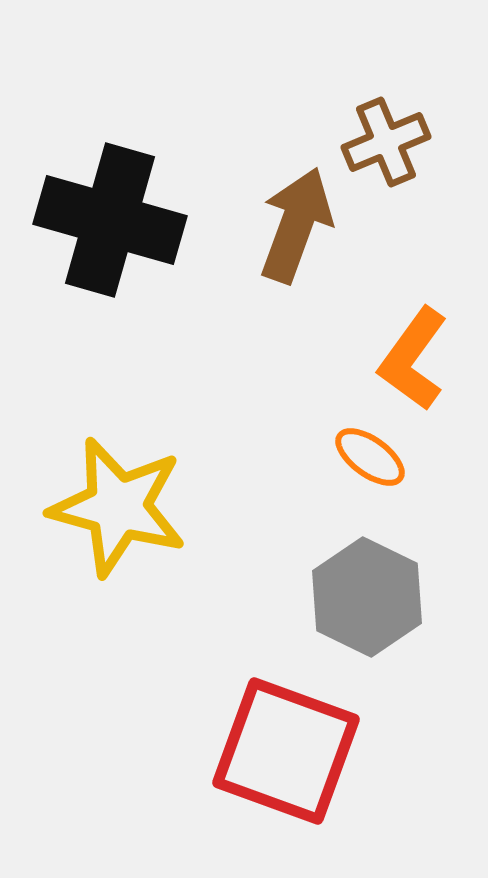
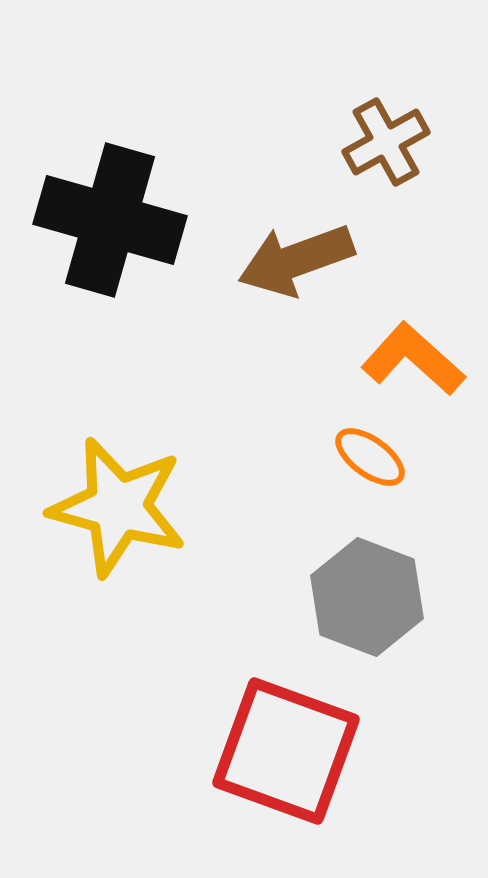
brown cross: rotated 6 degrees counterclockwise
brown arrow: moved 35 px down; rotated 130 degrees counterclockwise
orange L-shape: rotated 96 degrees clockwise
gray hexagon: rotated 5 degrees counterclockwise
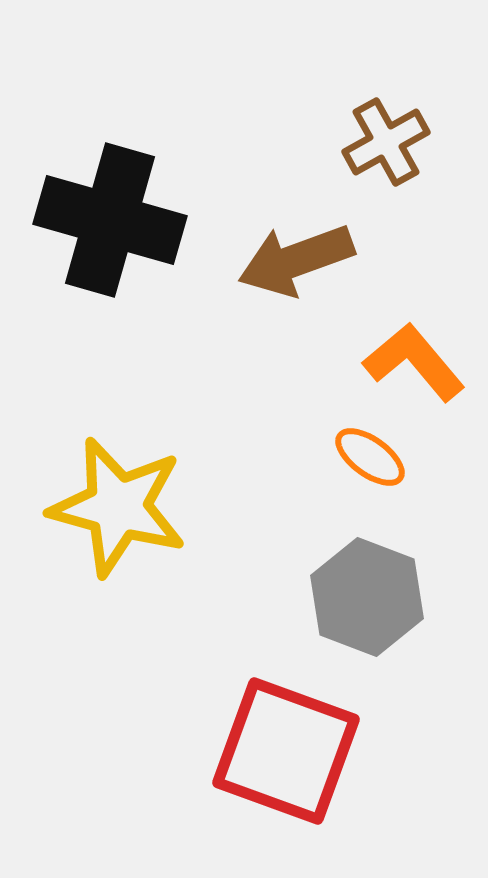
orange L-shape: moved 1 px right, 3 px down; rotated 8 degrees clockwise
